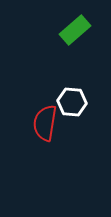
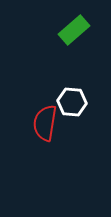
green rectangle: moved 1 px left
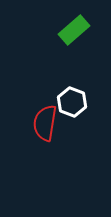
white hexagon: rotated 16 degrees clockwise
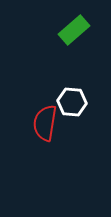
white hexagon: rotated 16 degrees counterclockwise
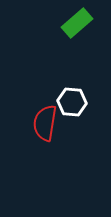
green rectangle: moved 3 px right, 7 px up
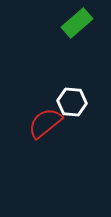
red semicircle: rotated 42 degrees clockwise
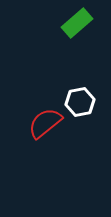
white hexagon: moved 8 px right; rotated 16 degrees counterclockwise
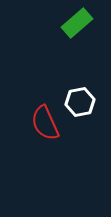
red semicircle: rotated 75 degrees counterclockwise
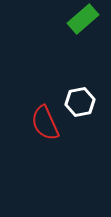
green rectangle: moved 6 px right, 4 px up
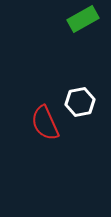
green rectangle: rotated 12 degrees clockwise
